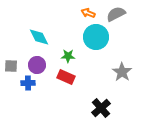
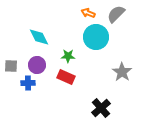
gray semicircle: rotated 18 degrees counterclockwise
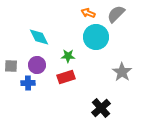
red rectangle: rotated 42 degrees counterclockwise
